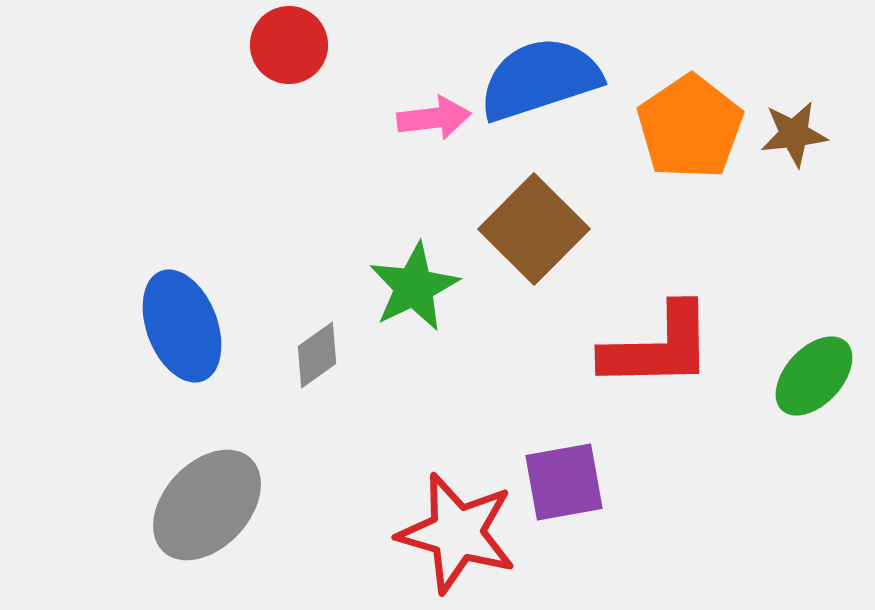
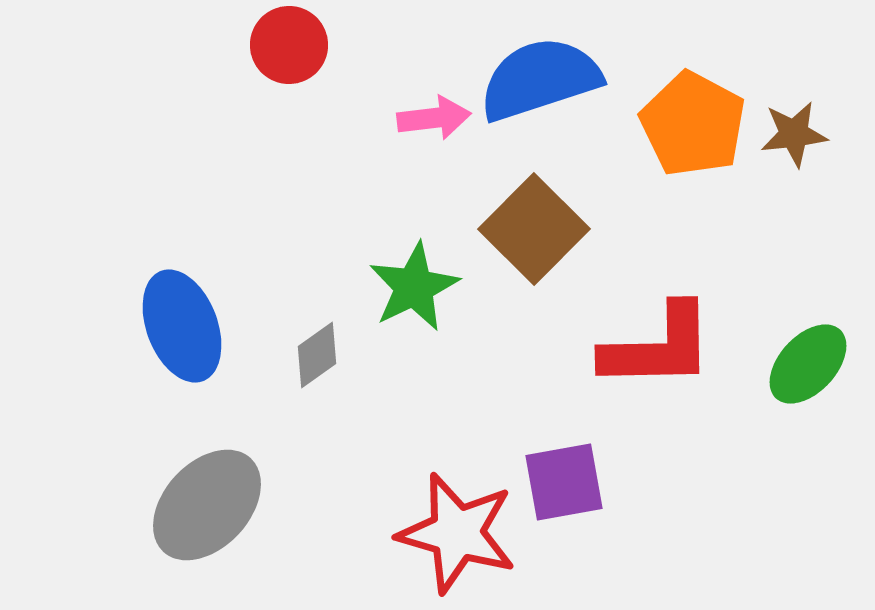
orange pentagon: moved 3 px right, 3 px up; rotated 10 degrees counterclockwise
green ellipse: moved 6 px left, 12 px up
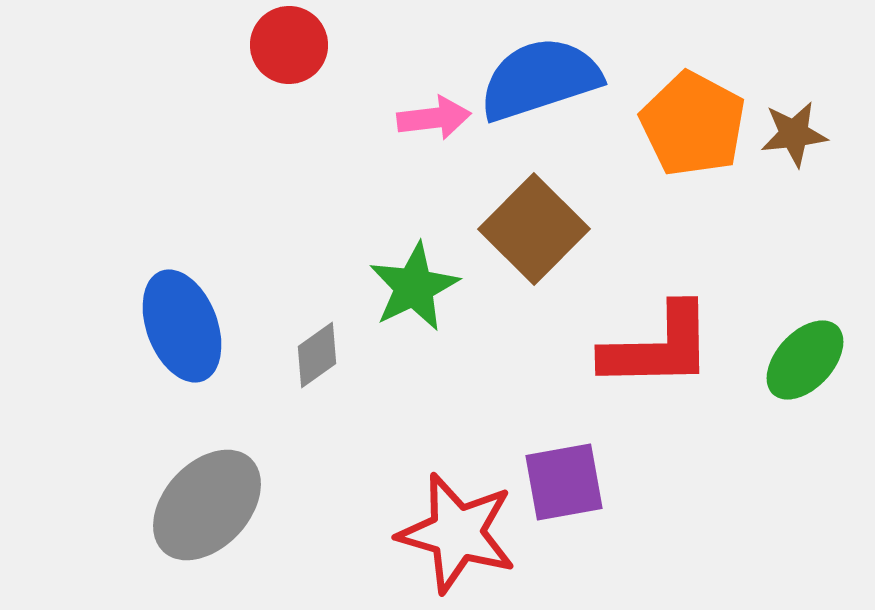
green ellipse: moved 3 px left, 4 px up
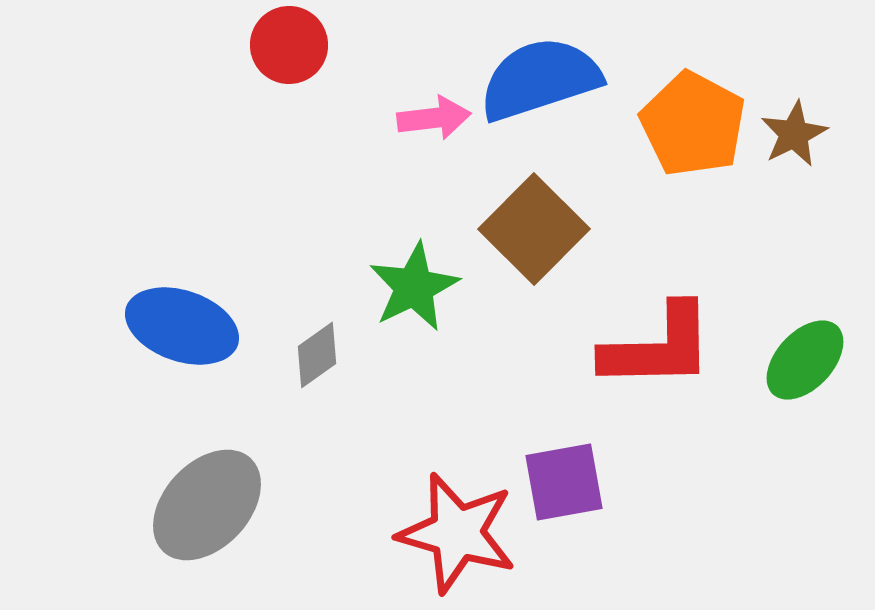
brown star: rotated 20 degrees counterclockwise
blue ellipse: rotated 50 degrees counterclockwise
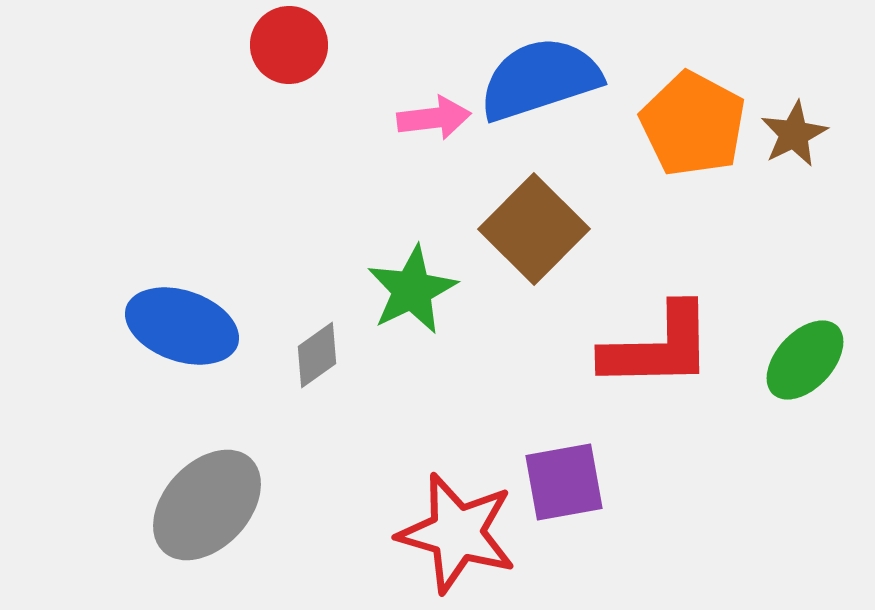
green star: moved 2 px left, 3 px down
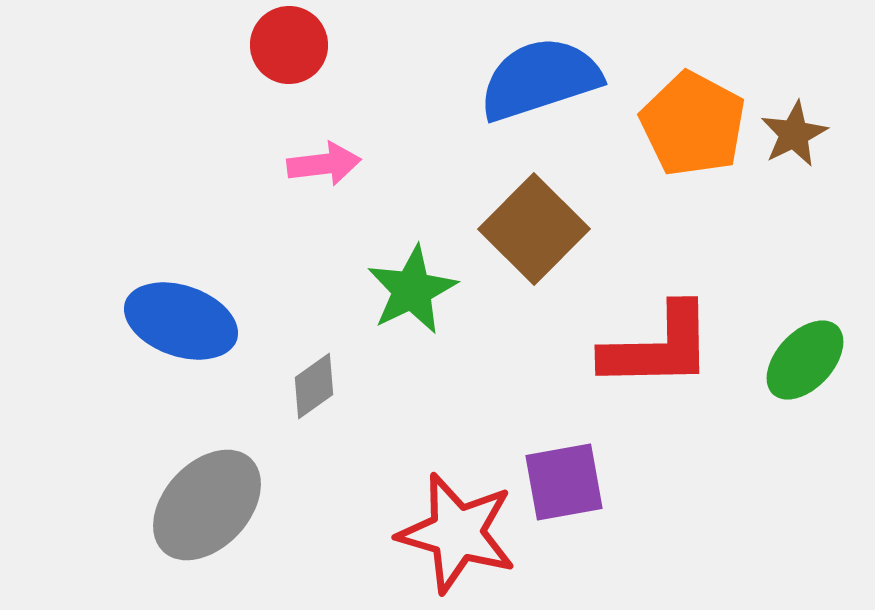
pink arrow: moved 110 px left, 46 px down
blue ellipse: moved 1 px left, 5 px up
gray diamond: moved 3 px left, 31 px down
